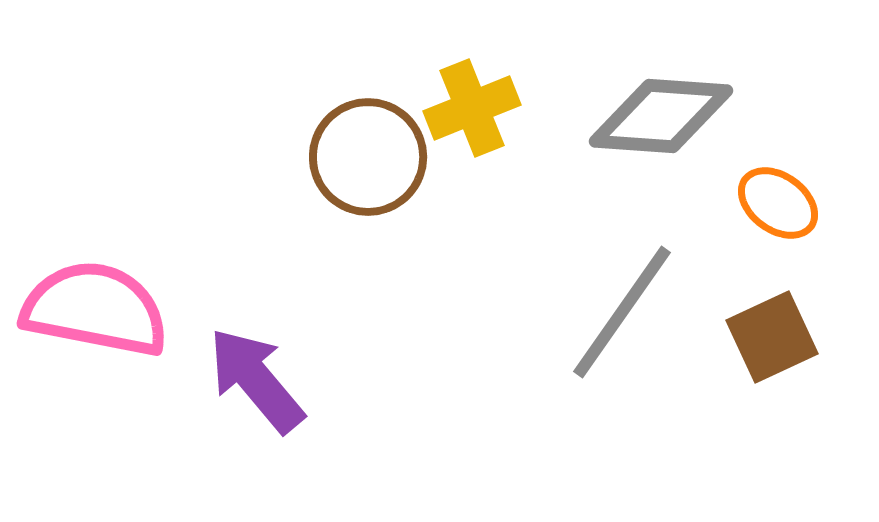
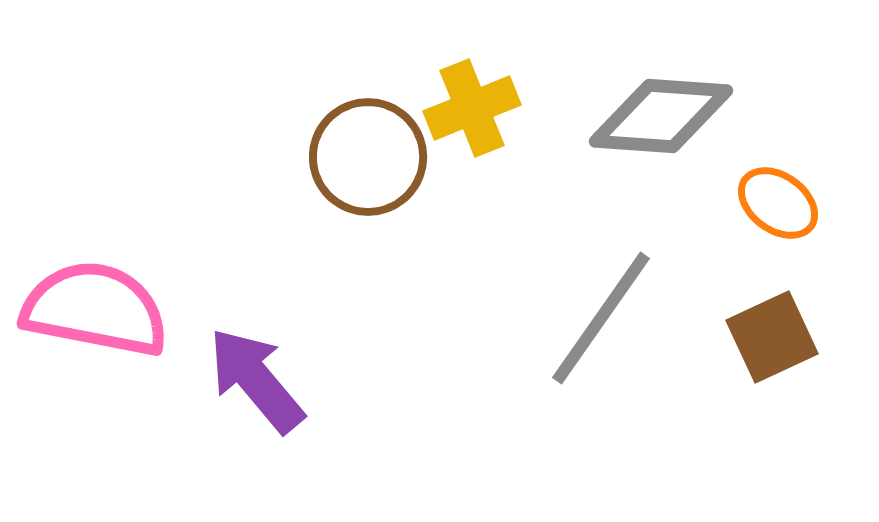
gray line: moved 21 px left, 6 px down
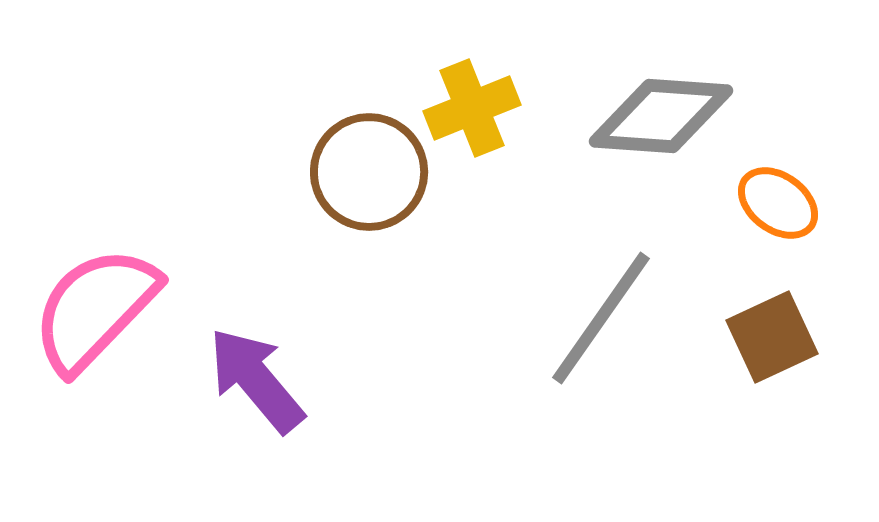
brown circle: moved 1 px right, 15 px down
pink semicircle: rotated 57 degrees counterclockwise
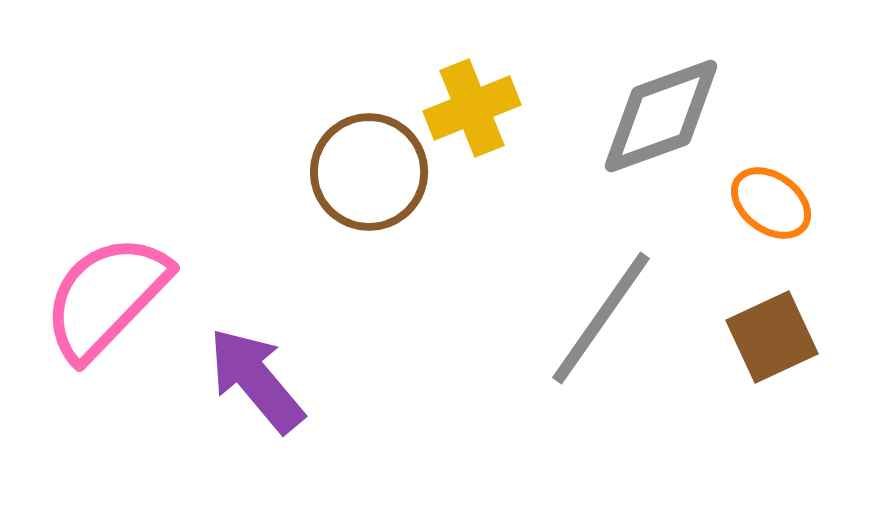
gray diamond: rotated 24 degrees counterclockwise
orange ellipse: moved 7 px left
pink semicircle: moved 11 px right, 12 px up
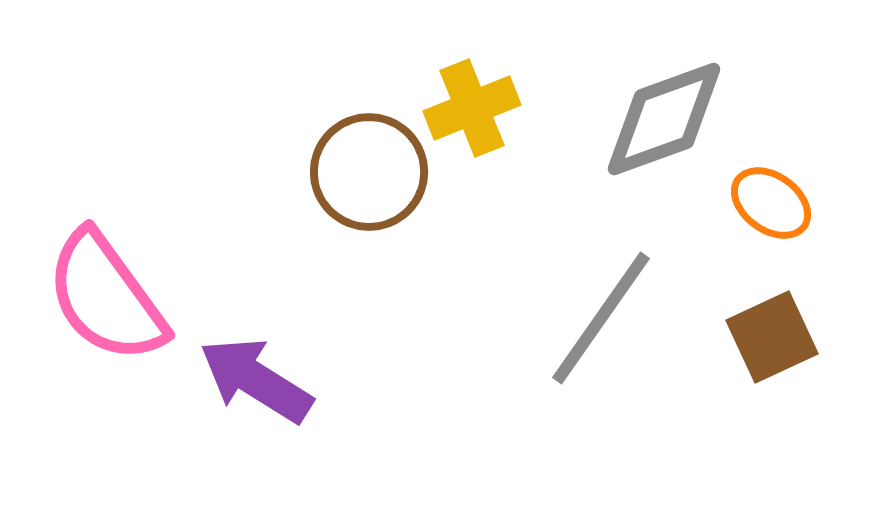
gray diamond: moved 3 px right, 3 px down
pink semicircle: rotated 80 degrees counterclockwise
purple arrow: rotated 18 degrees counterclockwise
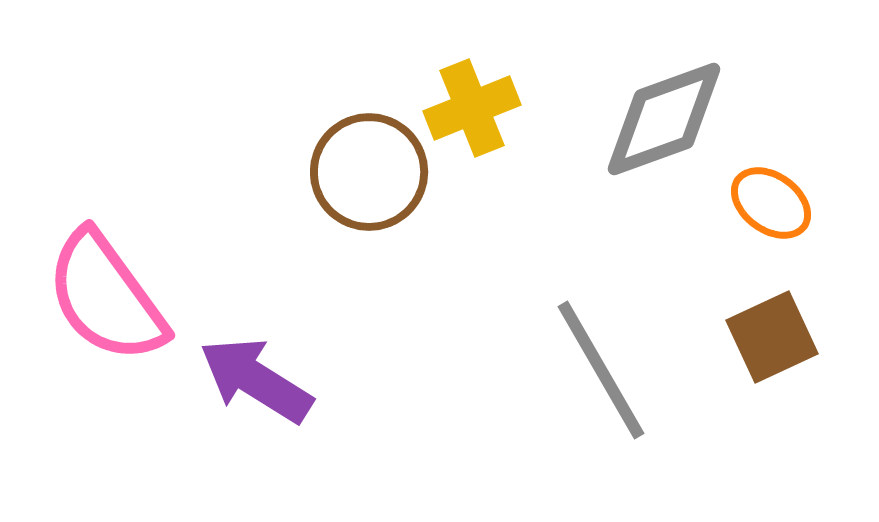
gray line: moved 52 px down; rotated 65 degrees counterclockwise
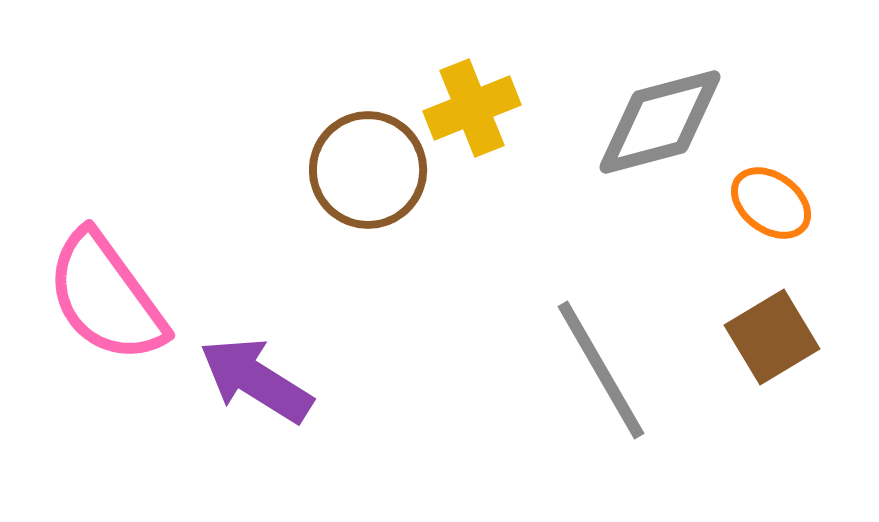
gray diamond: moved 4 px left, 3 px down; rotated 5 degrees clockwise
brown circle: moved 1 px left, 2 px up
brown square: rotated 6 degrees counterclockwise
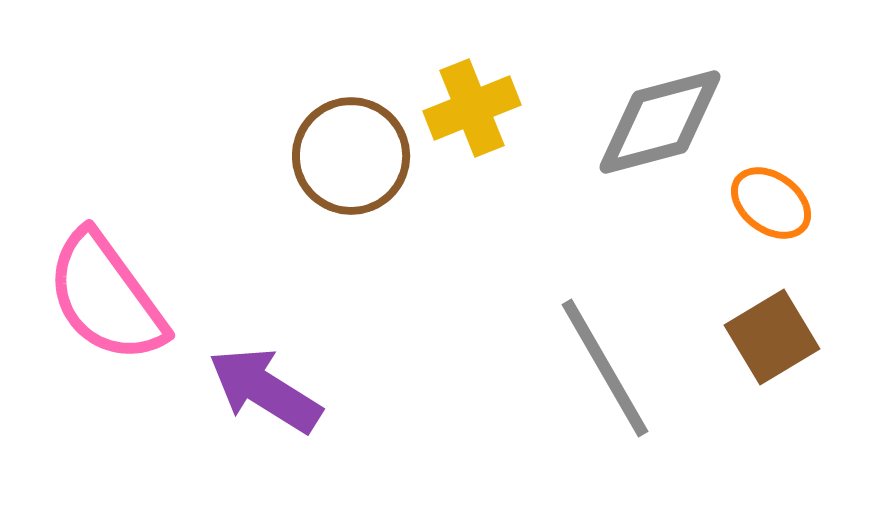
brown circle: moved 17 px left, 14 px up
gray line: moved 4 px right, 2 px up
purple arrow: moved 9 px right, 10 px down
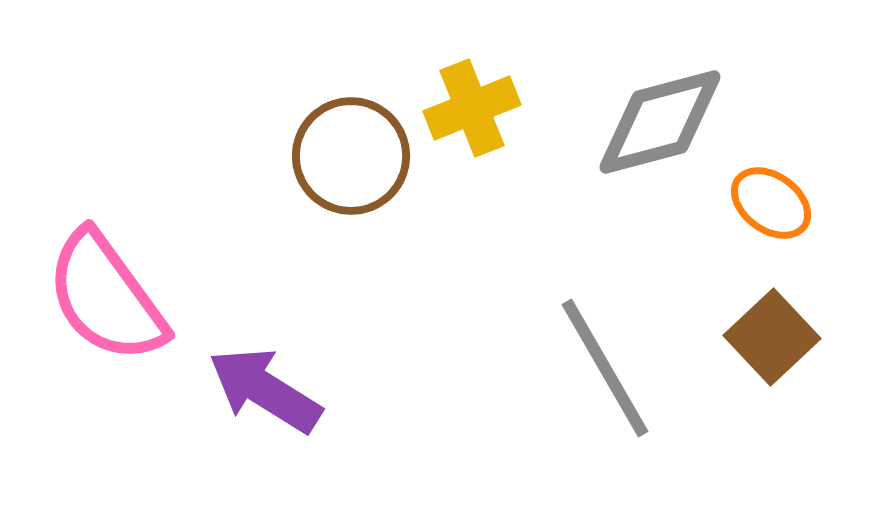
brown square: rotated 12 degrees counterclockwise
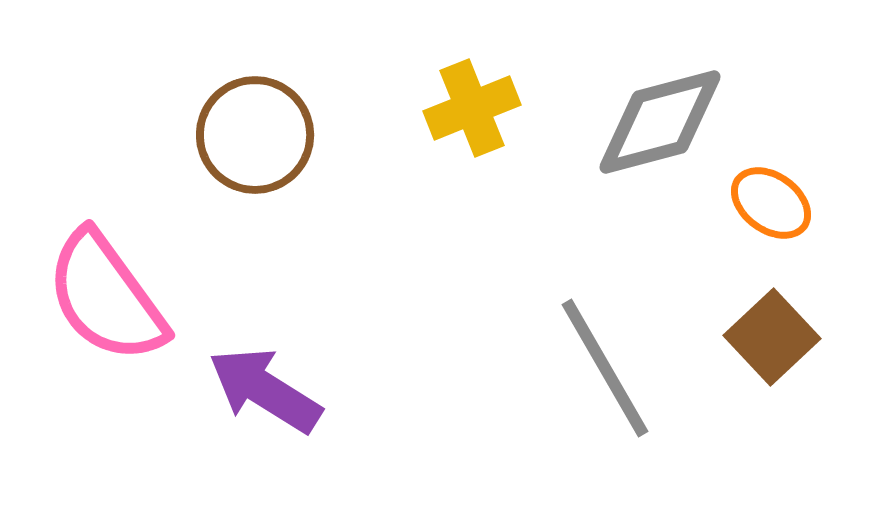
brown circle: moved 96 px left, 21 px up
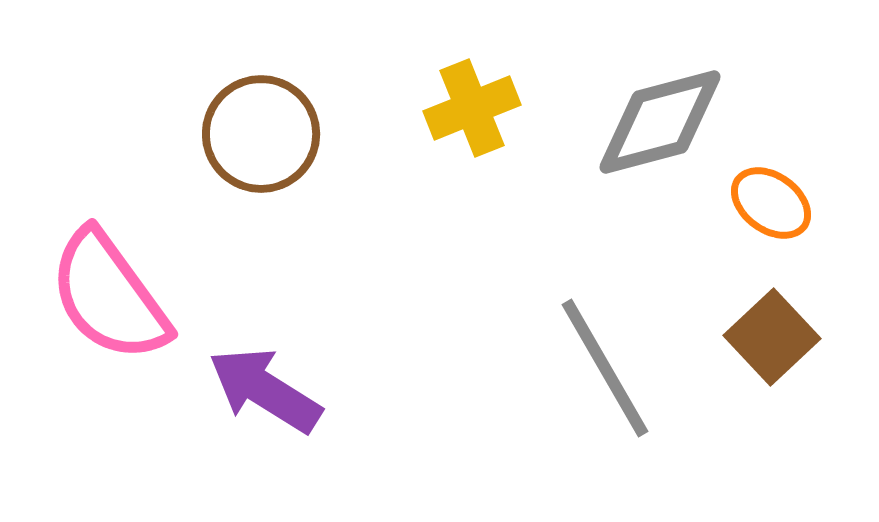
brown circle: moved 6 px right, 1 px up
pink semicircle: moved 3 px right, 1 px up
